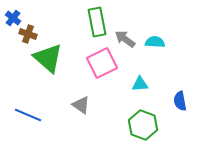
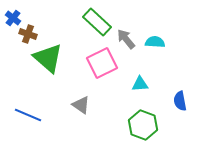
green rectangle: rotated 36 degrees counterclockwise
gray arrow: moved 1 px right; rotated 15 degrees clockwise
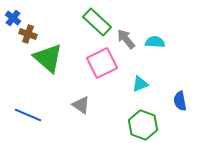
cyan triangle: rotated 18 degrees counterclockwise
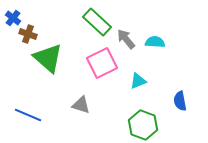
cyan triangle: moved 2 px left, 3 px up
gray triangle: rotated 18 degrees counterclockwise
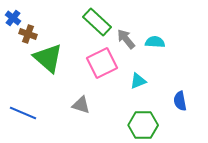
blue line: moved 5 px left, 2 px up
green hexagon: rotated 20 degrees counterclockwise
